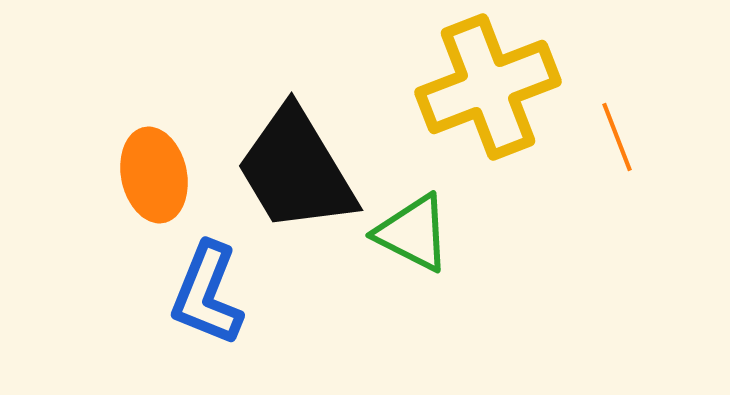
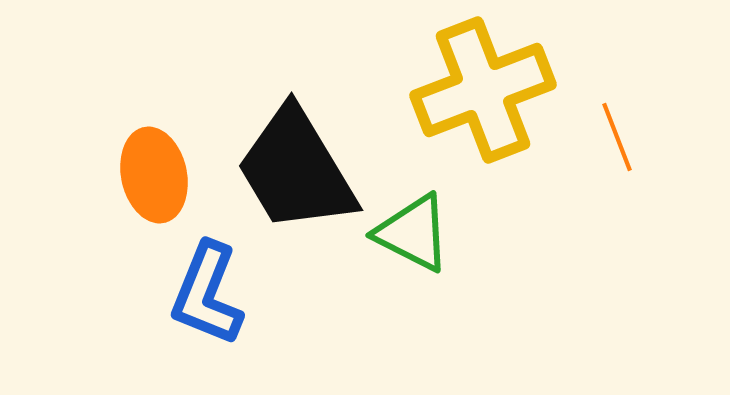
yellow cross: moved 5 px left, 3 px down
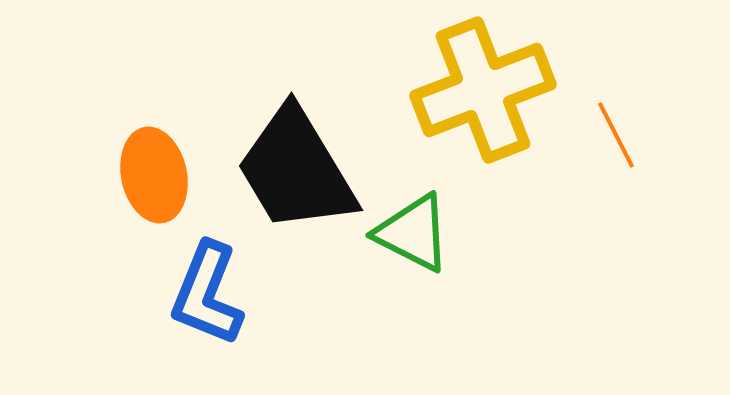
orange line: moved 1 px left, 2 px up; rotated 6 degrees counterclockwise
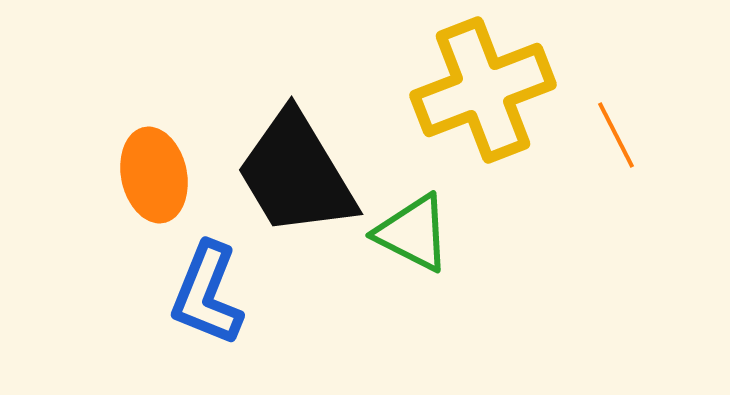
black trapezoid: moved 4 px down
